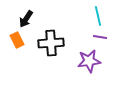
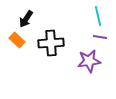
orange rectangle: rotated 21 degrees counterclockwise
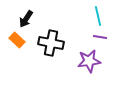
black cross: rotated 15 degrees clockwise
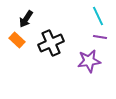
cyan line: rotated 12 degrees counterclockwise
black cross: rotated 35 degrees counterclockwise
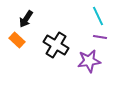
black cross: moved 5 px right, 2 px down; rotated 35 degrees counterclockwise
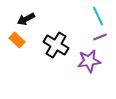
black arrow: rotated 30 degrees clockwise
purple line: rotated 32 degrees counterclockwise
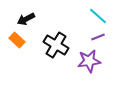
cyan line: rotated 24 degrees counterclockwise
purple line: moved 2 px left
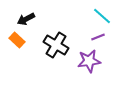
cyan line: moved 4 px right
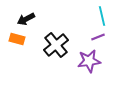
cyan line: rotated 36 degrees clockwise
orange rectangle: moved 1 px up; rotated 28 degrees counterclockwise
black cross: rotated 20 degrees clockwise
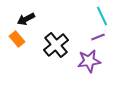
cyan line: rotated 12 degrees counterclockwise
orange rectangle: rotated 35 degrees clockwise
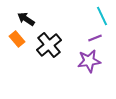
black arrow: rotated 60 degrees clockwise
purple line: moved 3 px left, 1 px down
black cross: moved 7 px left
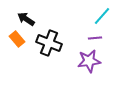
cyan line: rotated 66 degrees clockwise
purple line: rotated 16 degrees clockwise
black cross: moved 2 px up; rotated 30 degrees counterclockwise
